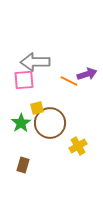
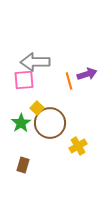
orange line: rotated 48 degrees clockwise
yellow square: rotated 32 degrees counterclockwise
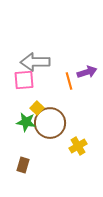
purple arrow: moved 2 px up
green star: moved 5 px right, 1 px up; rotated 30 degrees counterclockwise
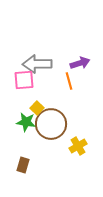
gray arrow: moved 2 px right, 2 px down
purple arrow: moved 7 px left, 9 px up
brown circle: moved 1 px right, 1 px down
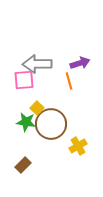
brown rectangle: rotated 28 degrees clockwise
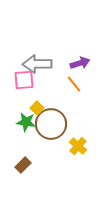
orange line: moved 5 px right, 3 px down; rotated 24 degrees counterclockwise
yellow cross: rotated 18 degrees counterclockwise
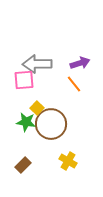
yellow cross: moved 10 px left, 15 px down; rotated 12 degrees counterclockwise
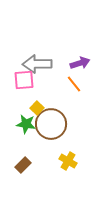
green star: moved 2 px down
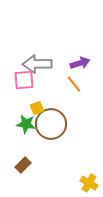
yellow square: rotated 24 degrees clockwise
yellow cross: moved 21 px right, 22 px down
